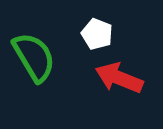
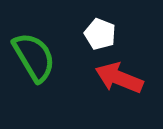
white pentagon: moved 3 px right
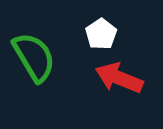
white pentagon: moved 1 px right; rotated 16 degrees clockwise
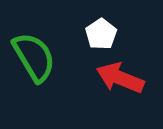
red arrow: moved 1 px right
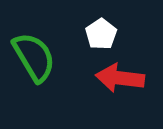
red arrow: rotated 15 degrees counterclockwise
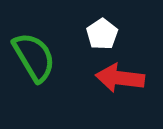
white pentagon: moved 1 px right
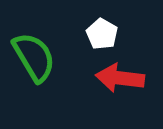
white pentagon: rotated 8 degrees counterclockwise
